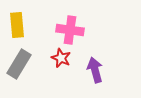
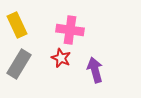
yellow rectangle: rotated 20 degrees counterclockwise
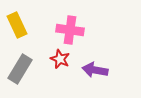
red star: moved 1 px left, 1 px down
gray rectangle: moved 1 px right, 5 px down
purple arrow: rotated 65 degrees counterclockwise
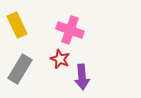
pink cross: rotated 12 degrees clockwise
purple arrow: moved 13 px left, 7 px down; rotated 105 degrees counterclockwise
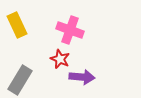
gray rectangle: moved 11 px down
purple arrow: rotated 80 degrees counterclockwise
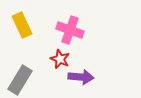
yellow rectangle: moved 5 px right
purple arrow: moved 1 px left
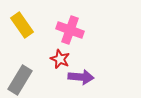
yellow rectangle: rotated 10 degrees counterclockwise
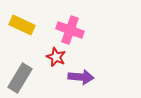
yellow rectangle: rotated 30 degrees counterclockwise
red star: moved 4 px left, 2 px up
gray rectangle: moved 2 px up
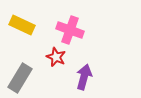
purple arrow: moved 3 px right; rotated 80 degrees counterclockwise
